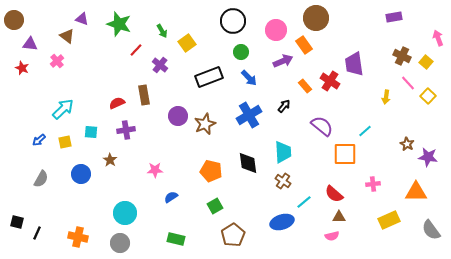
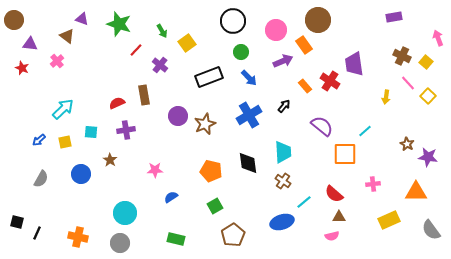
brown circle at (316, 18): moved 2 px right, 2 px down
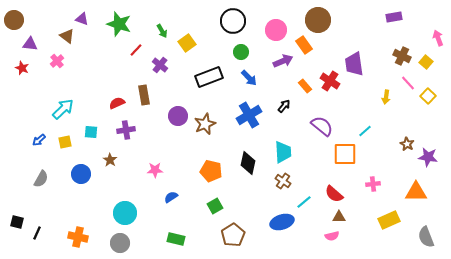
black diamond at (248, 163): rotated 20 degrees clockwise
gray semicircle at (431, 230): moved 5 px left, 7 px down; rotated 15 degrees clockwise
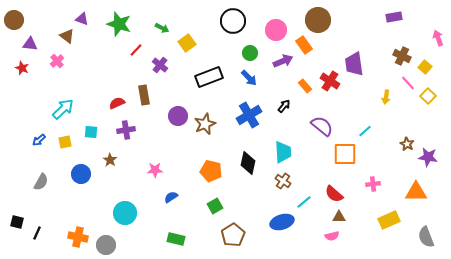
green arrow at (162, 31): moved 3 px up; rotated 32 degrees counterclockwise
green circle at (241, 52): moved 9 px right, 1 px down
yellow square at (426, 62): moved 1 px left, 5 px down
gray semicircle at (41, 179): moved 3 px down
gray circle at (120, 243): moved 14 px left, 2 px down
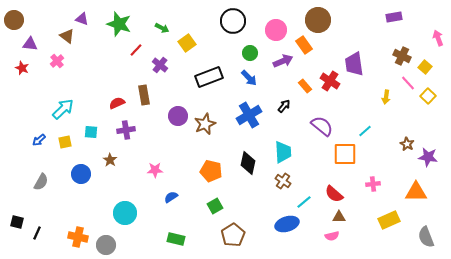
blue ellipse at (282, 222): moved 5 px right, 2 px down
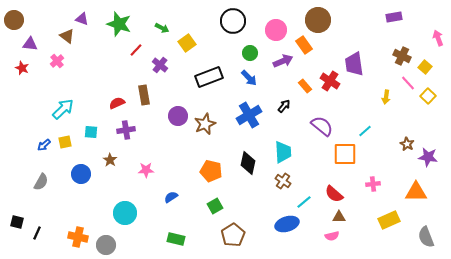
blue arrow at (39, 140): moved 5 px right, 5 px down
pink star at (155, 170): moved 9 px left
